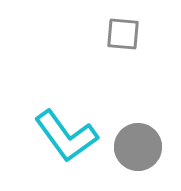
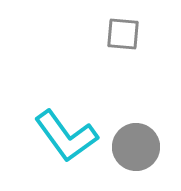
gray circle: moved 2 px left
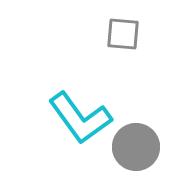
cyan L-shape: moved 14 px right, 18 px up
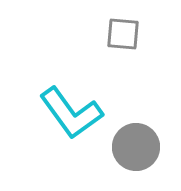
cyan L-shape: moved 9 px left, 5 px up
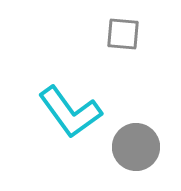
cyan L-shape: moved 1 px left, 1 px up
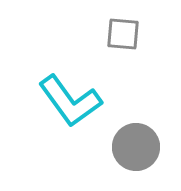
cyan L-shape: moved 11 px up
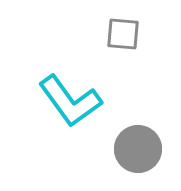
gray circle: moved 2 px right, 2 px down
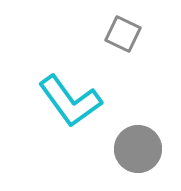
gray square: rotated 21 degrees clockwise
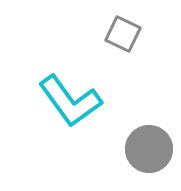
gray circle: moved 11 px right
